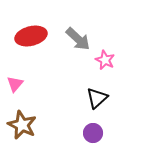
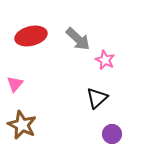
purple circle: moved 19 px right, 1 px down
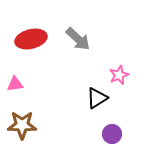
red ellipse: moved 3 px down
pink star: moved 14 px right, 15 px down; rotated 24 degrees clockwise
pink triangle: rotated 42 degrees clockwise
black triangle: rotated 10 degrees clockwise
brown star: rotated 24 degrees counterclockwise
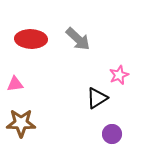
red ellipse: rotated 16 degrees clockwise
brown star: moved 1 px left, 2 px up
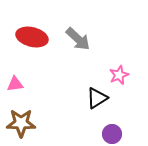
red ellipse: moved 1 px right, 2 px up; rotated 12 degrees clockwise
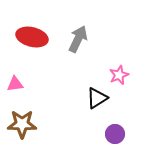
gray arrow: rotated 108 degrees counterclockwise
brown star: moved 1 px right, 1 px down
purple circle: moved 3 px right
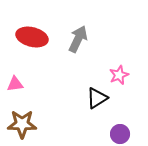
purple circle: moved 5 px right
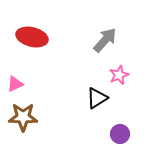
gray arrow: moved 27 px right, 1 px down; rotated 16 degrees clockwise
pink triangle: rotated 18 degrees counterclockwise
brown star: moved 1 px right, 7 px up
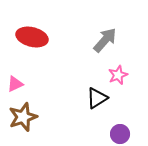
pink star: moved 1 px left
brown star: rotated 20 degrees counterclockwise
